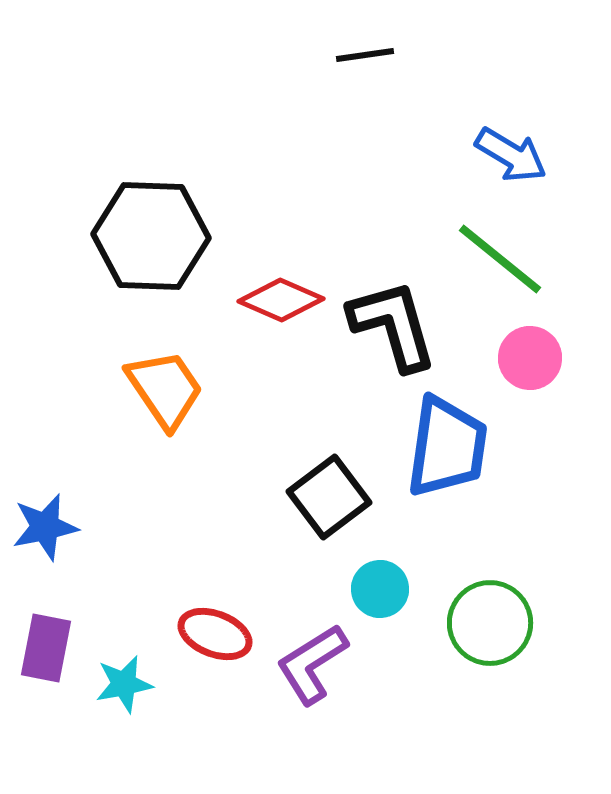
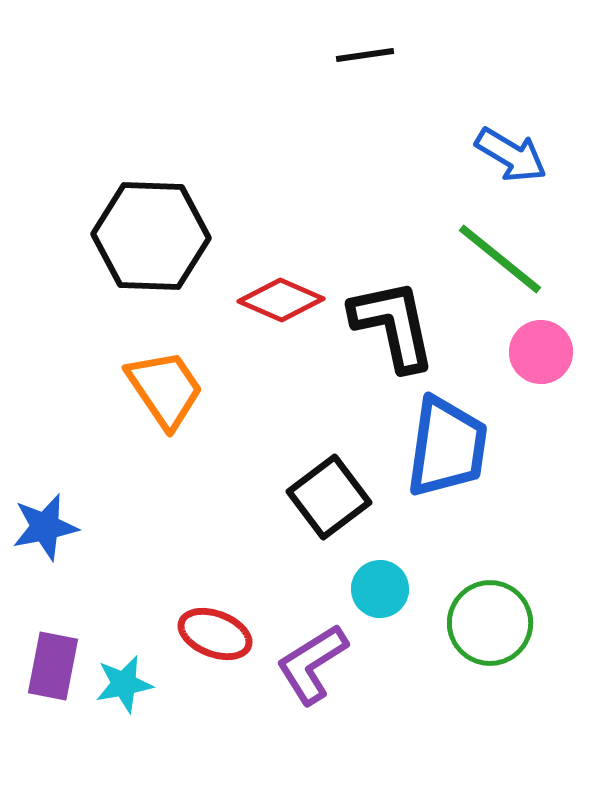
black L-shape: rotated 4 degrees clockwise
pink circle: moved 11 px right, 6 px up
purple rectangle: moved 7 px right, 18 px down
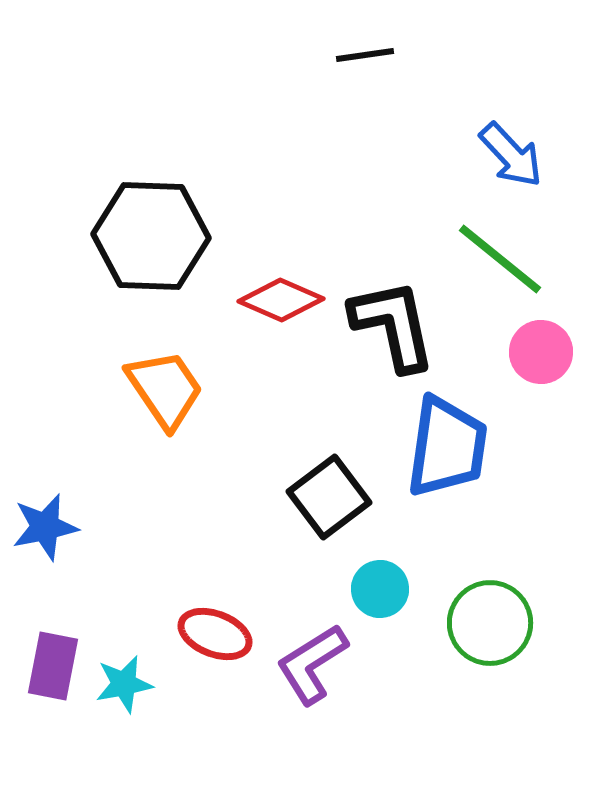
blue arrow: rotated 16 degrees clockwise
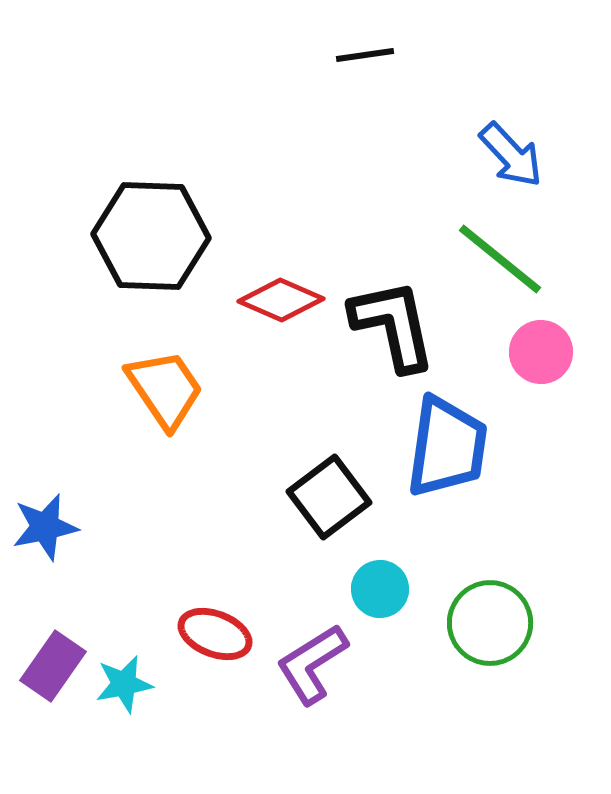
purple rectangle: rotated 24 degrees clockwise
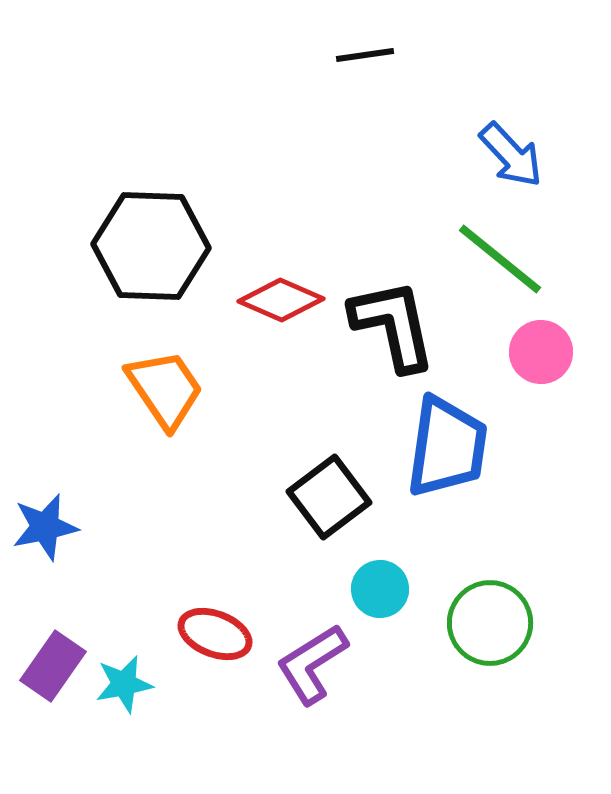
black hexagon: moved 10 px down
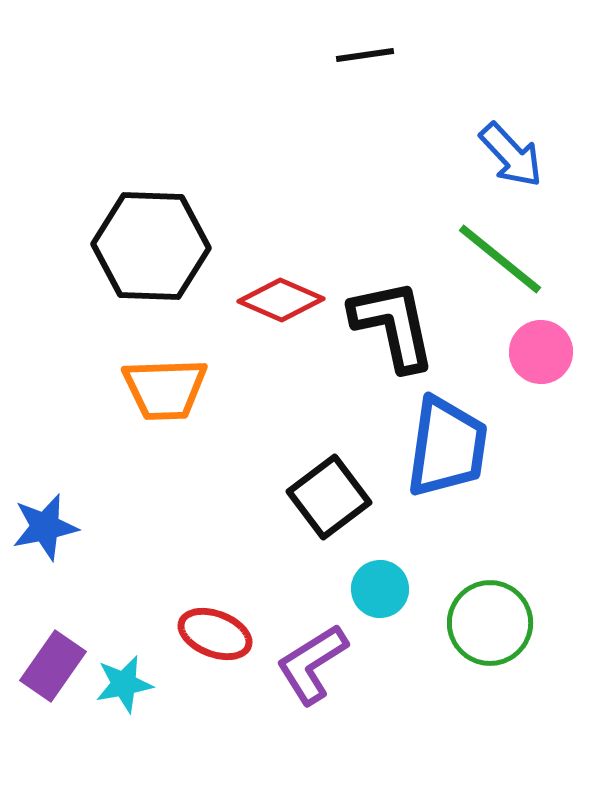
orange trapezoid: rotated 122 degrees clockwise
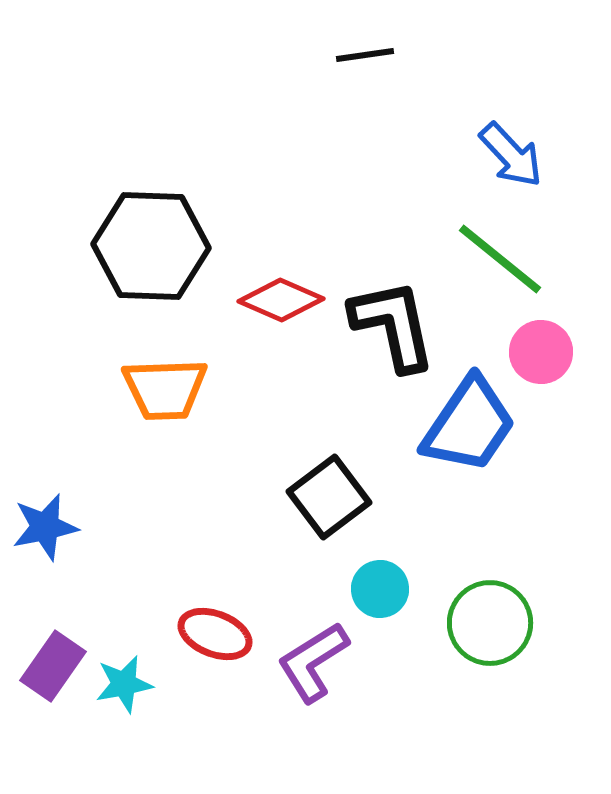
blue trapezoid: moved 22 px right, 22 px up; rotated 26 degrees clockwise
purple L-shape: moved 1 px right, 2 px up
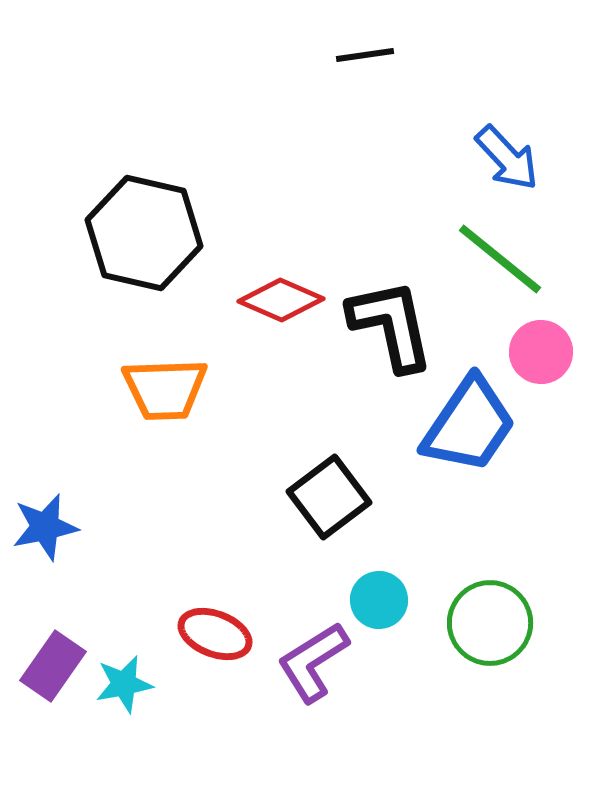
blue arrow: moved 4 px left, 3 px down
black hexagon: moved 7 px left, 13 px up; rotated 11 degrees clockwise
black L-shape: moved 2 px left
cyan circle: moved 1 px left, 11 px down
